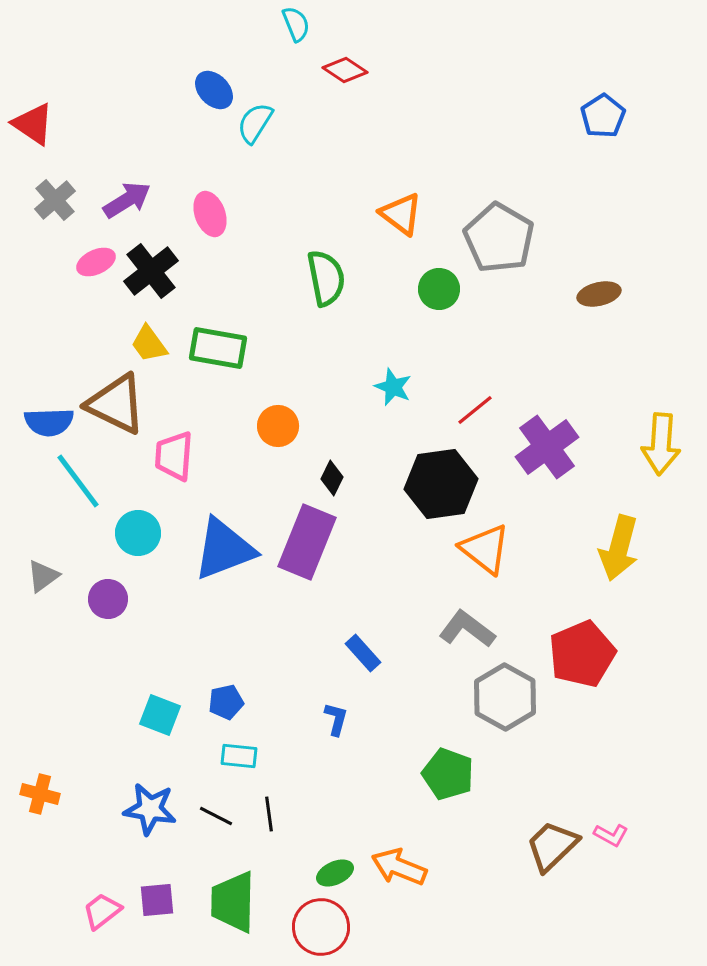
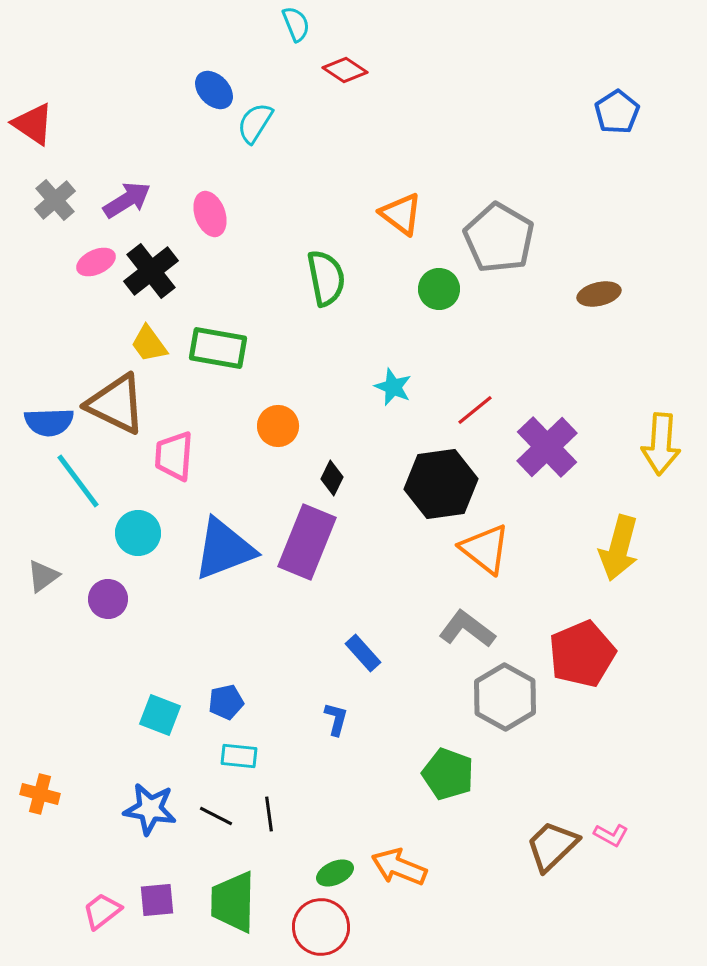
blue pentagon at (603, 116): moved 14 px right, 4 px up
purple cross at (547, 447): rotated 8 degrees counterclockwise
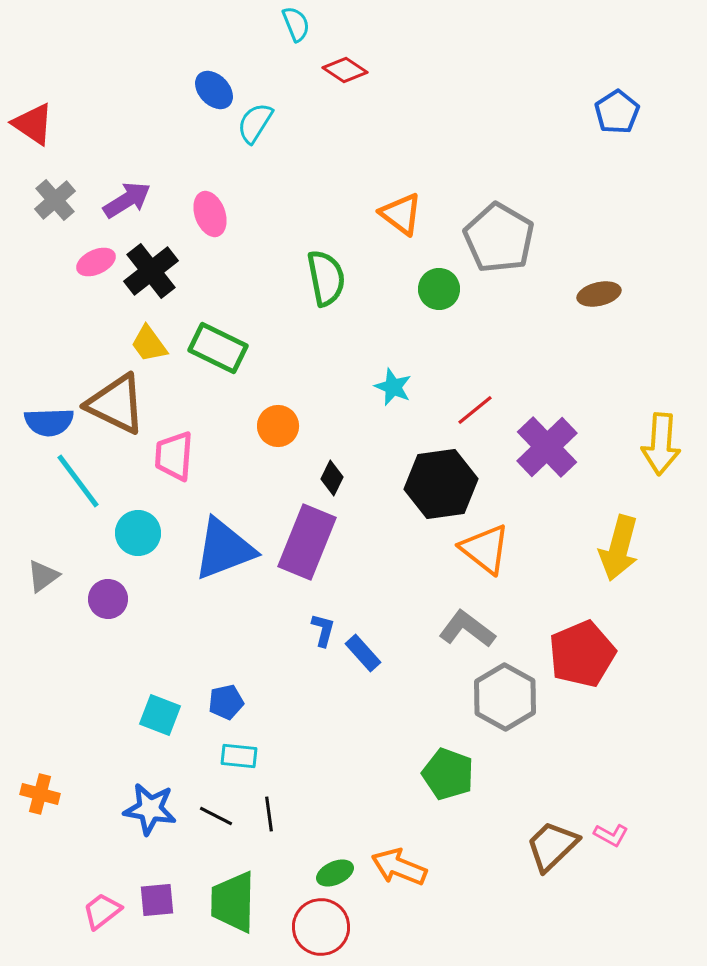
green rectangle at (218, 348): rotated 16 degrees clockwise
blue L-shape at (336, 719): moved 13 px left, 89 px up
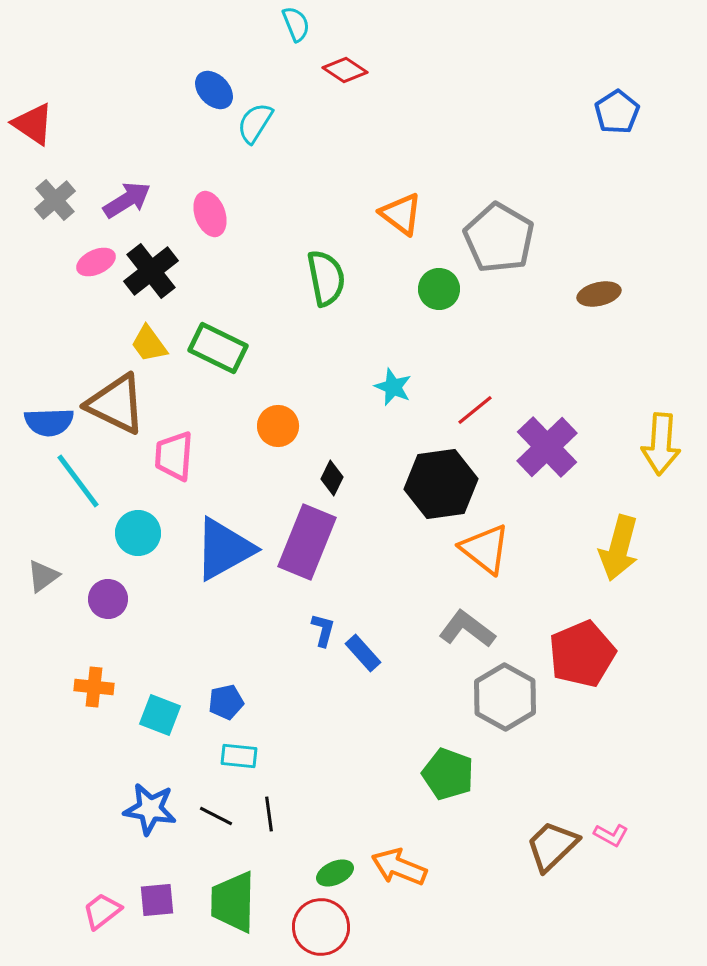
blue triangle at (224, 549): rotated 8 degrees counterclockwise
orange cross at (40, 794): moved 54 px right, 107 px up; rotated 9 degrees counterclockwise
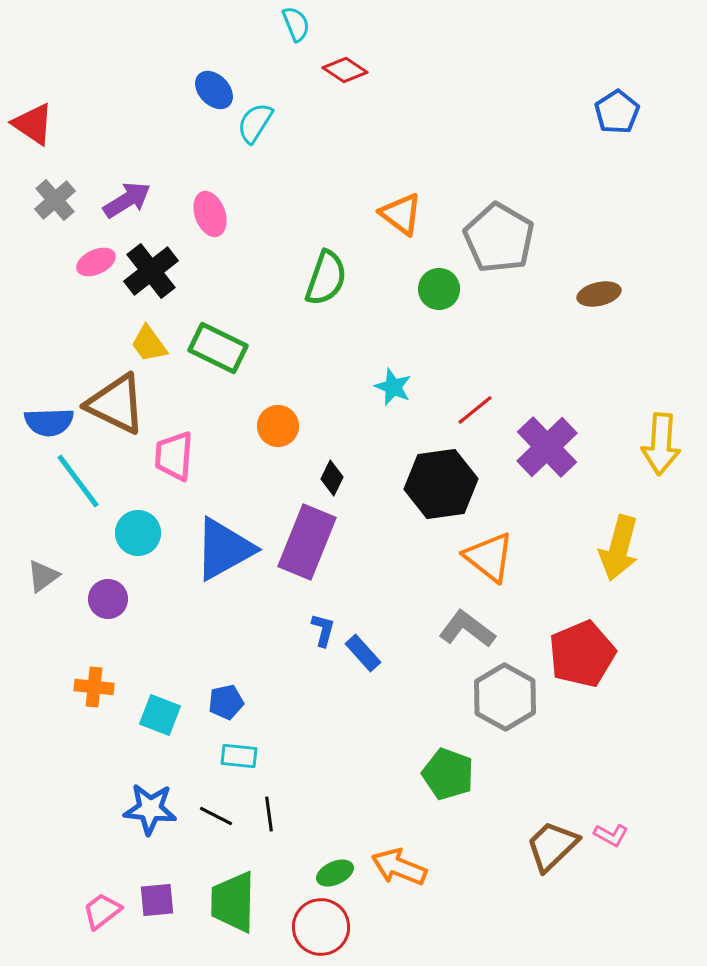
green semicircle at (326, 278): rotated 30 degrees clockwise
orange triangle at (485, 549): moved 4 px right, 8 px down
blue star at (150, 809): rotated 4 degrees counterclockwise
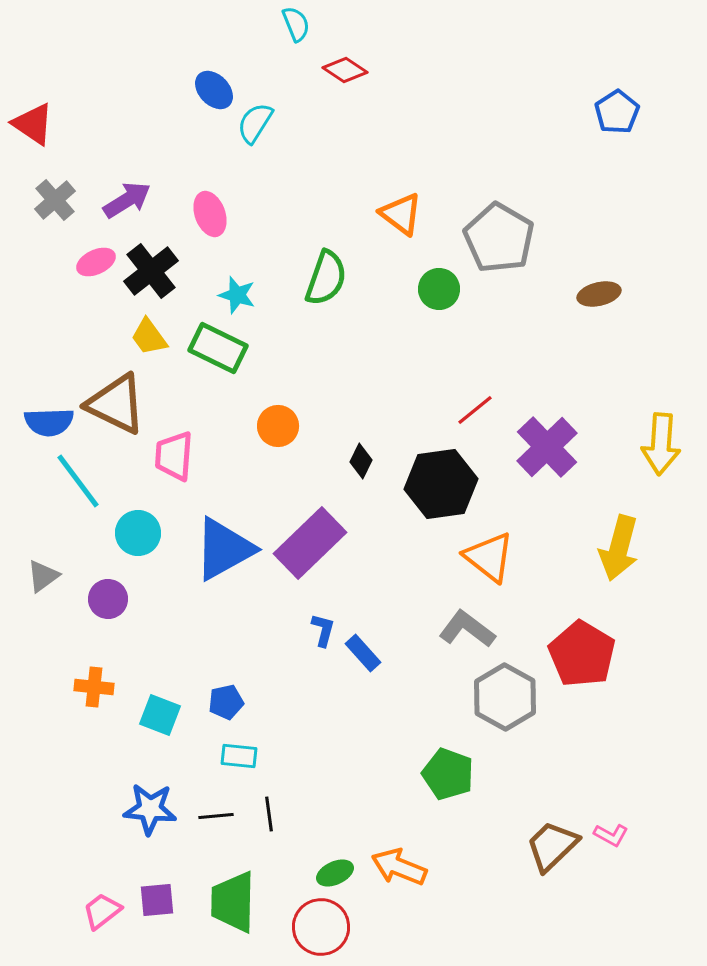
yellow trapezoid at (149, 344): moved 7 px up
cyan star at (393, 387): moved 156 px left, 92 px up; rotated 6 degrees counterclockwise
black diamond at (332, 478): moved 29 px right, 17 px up
purple rectangle at (307, 542): moved 3 px right, 1 px down; rotated 24 degrees clockwise
red pentagon at (582, 654): rotated 18 degrees counterclockwise
black line at (216, 816): rotated 32 degrees counterclockwise
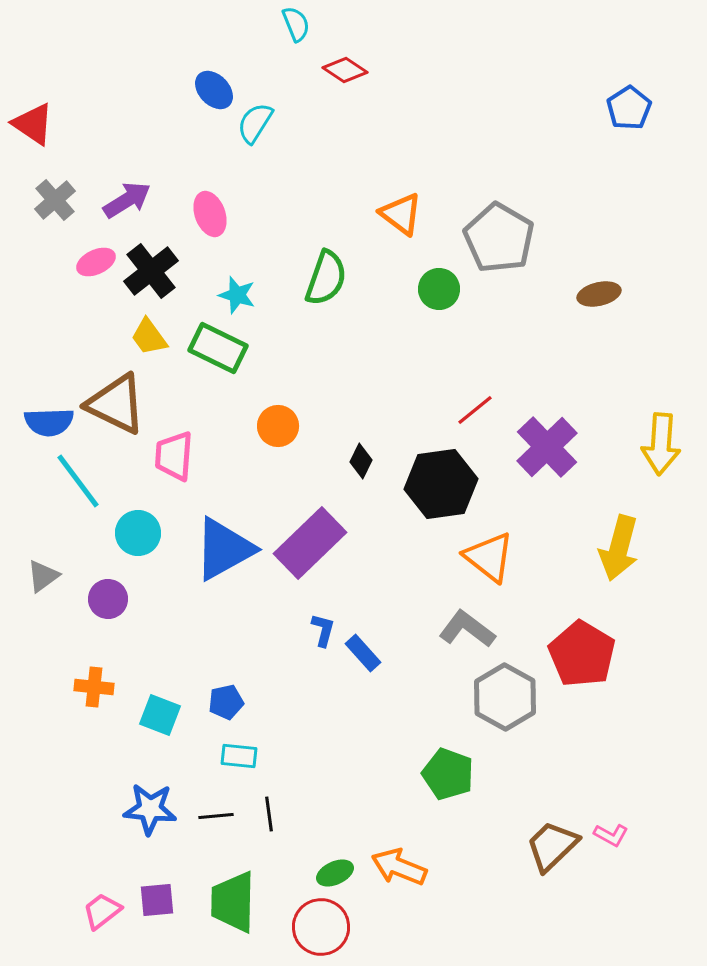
blue pentagon at (617, 112): moved 12 px right, 4 px up
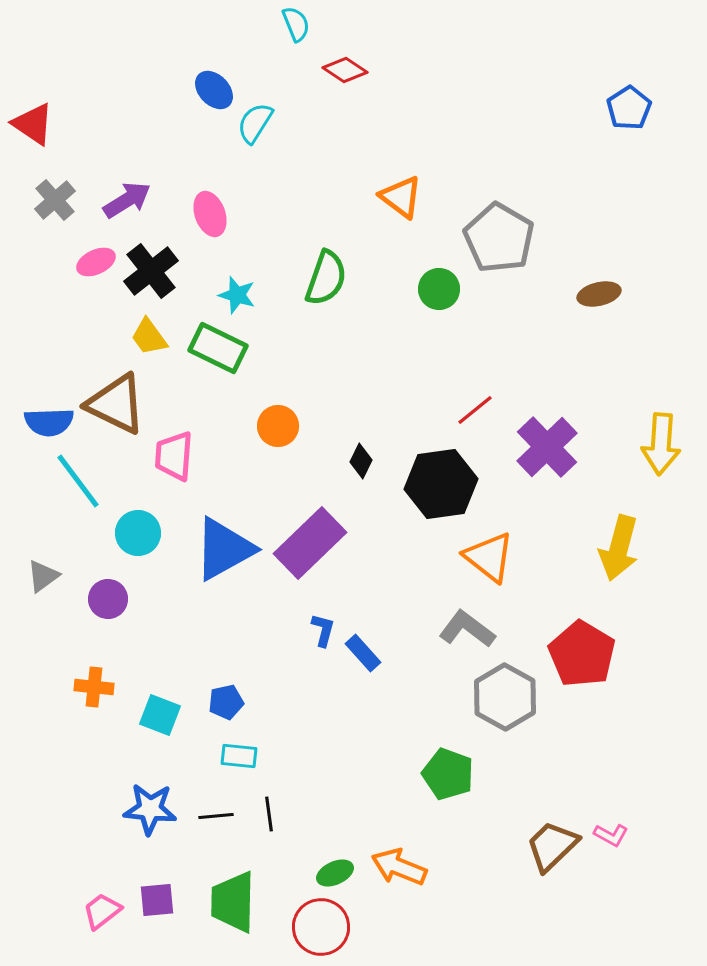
orange triangle at (401, 214): moved 17 px up
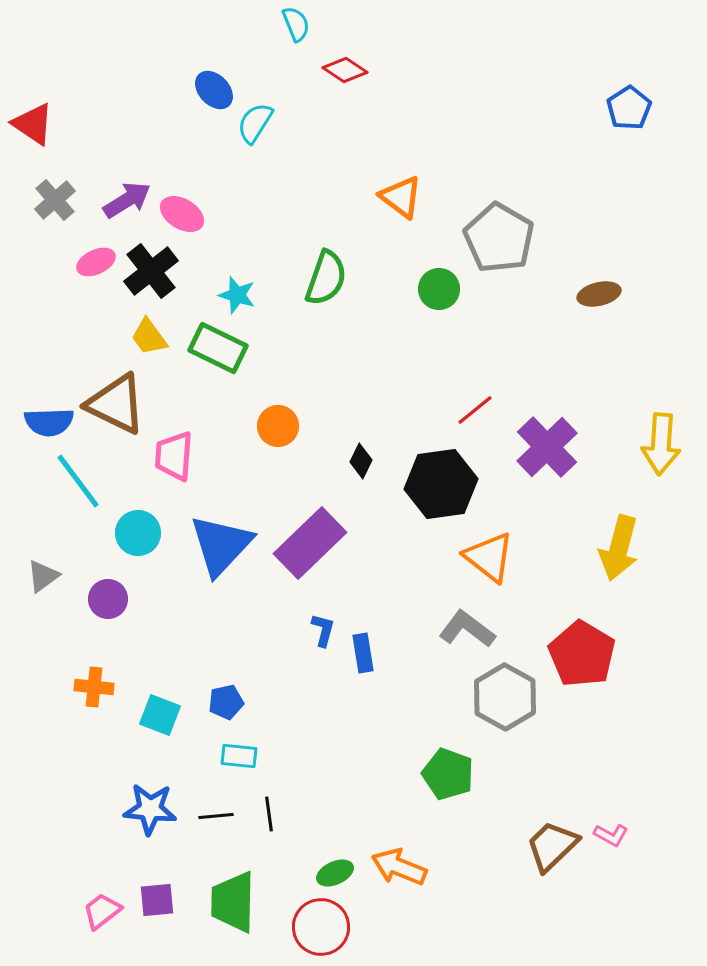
pink ellipse at (210, 214): moved 28 px left; rotated 39 degrees counterclockwise
blue triangle at (224, 549): moved 3 px left, 4 px up; rotated 18 degrees counterclockwise
blue rectangle at (363, 653): rotated 33 degrees clockwise
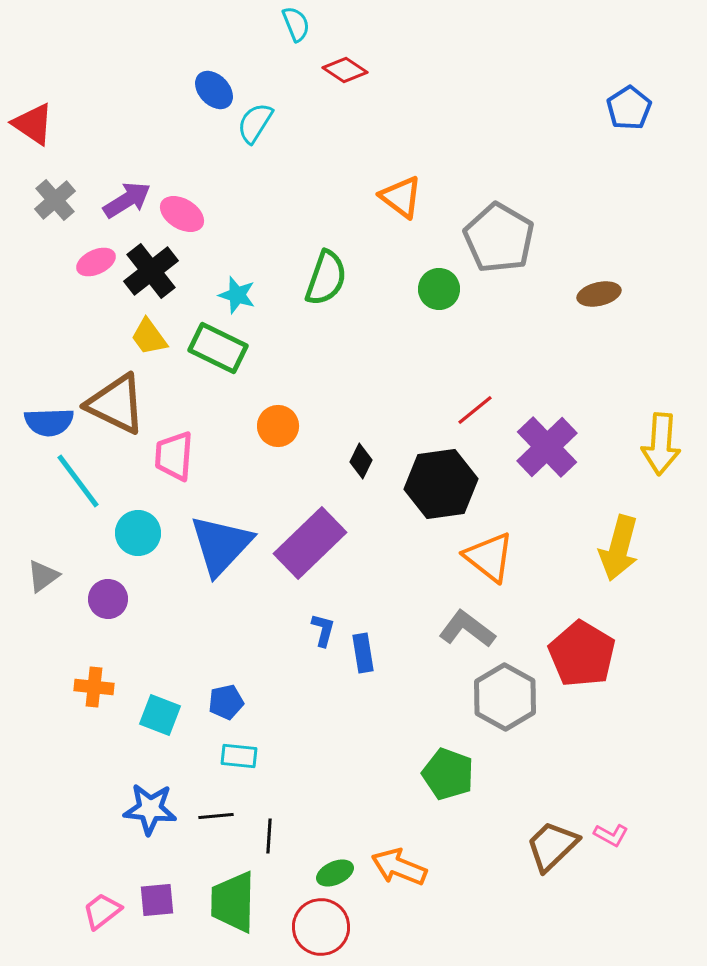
black line at (269, 814): moved 22 px down; rotated 12 degrees clockwise
